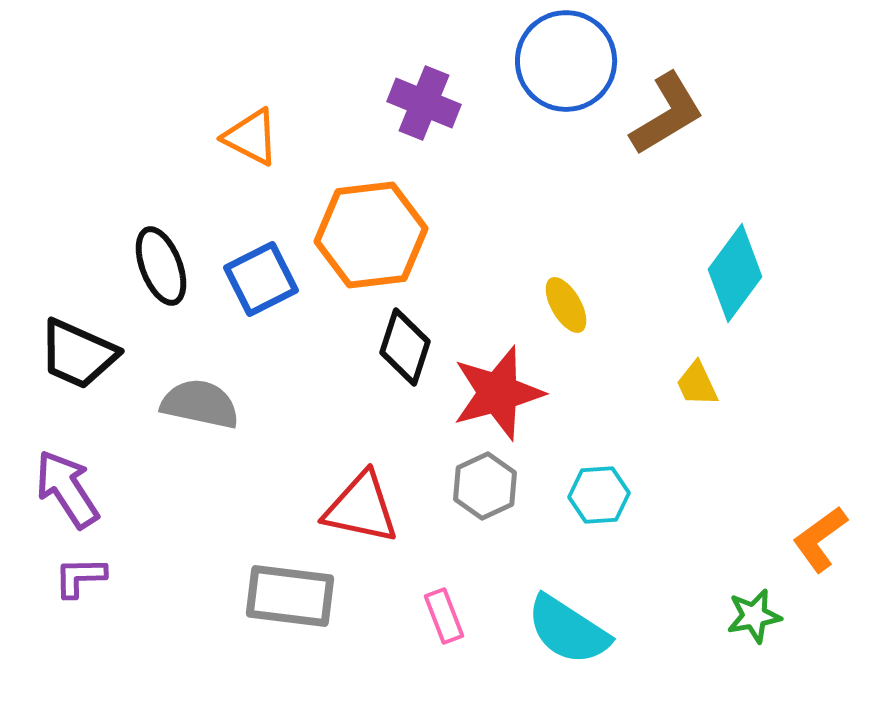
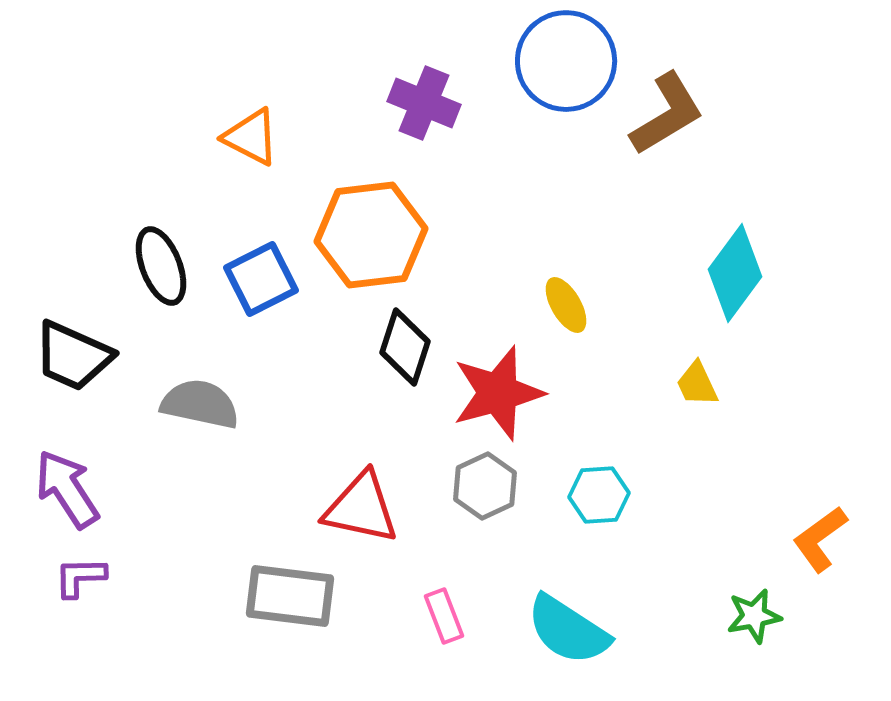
black trapezoid: moved 5 px left, 2 px down
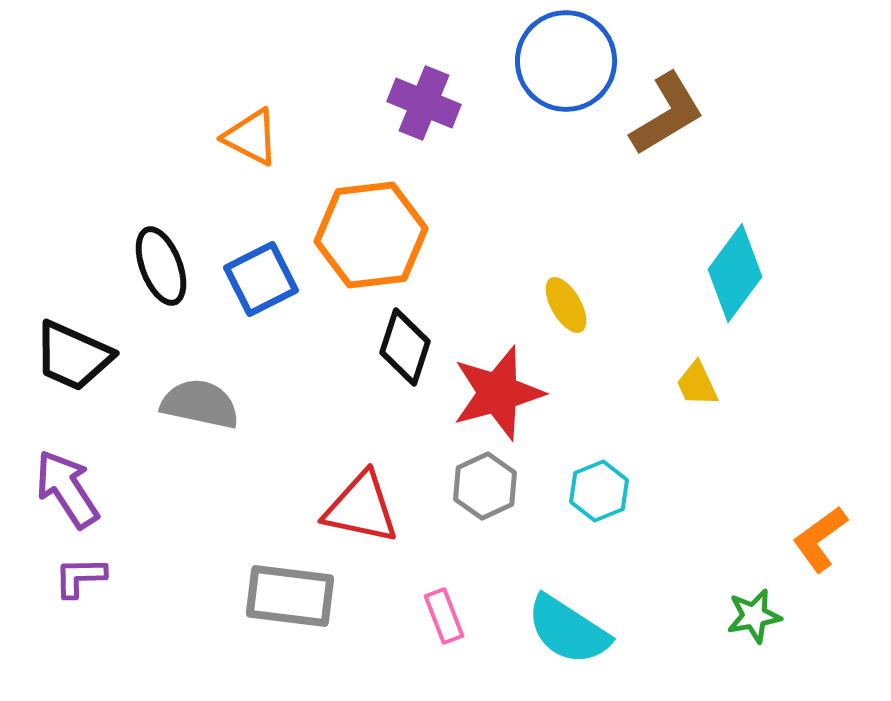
cyan hexagon: moved 4 px up; rotated 18 degrees counterclockwise
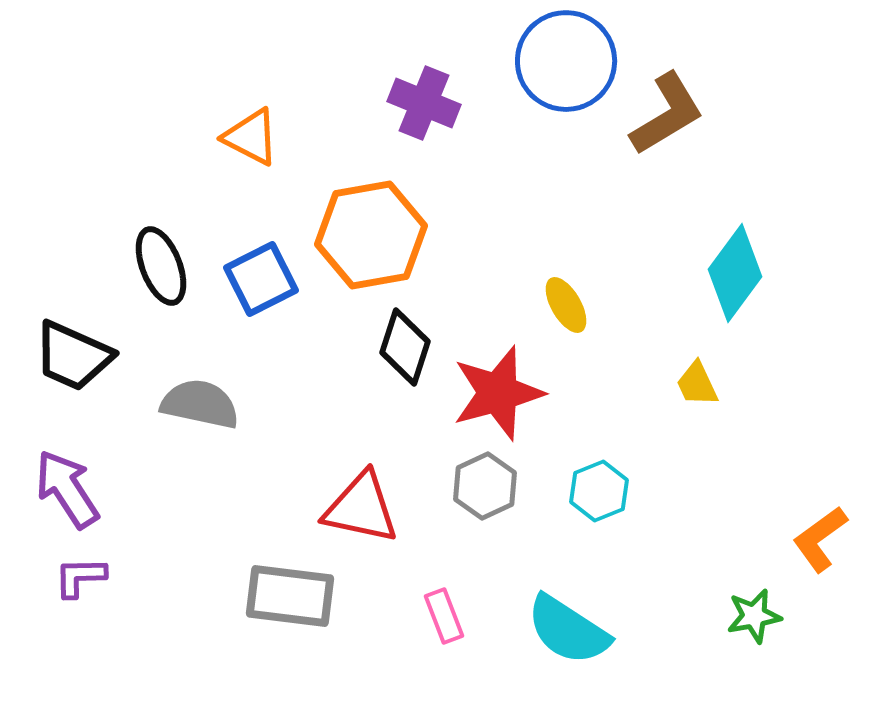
orange hexagon: rotated 3 degrees counterclockwise
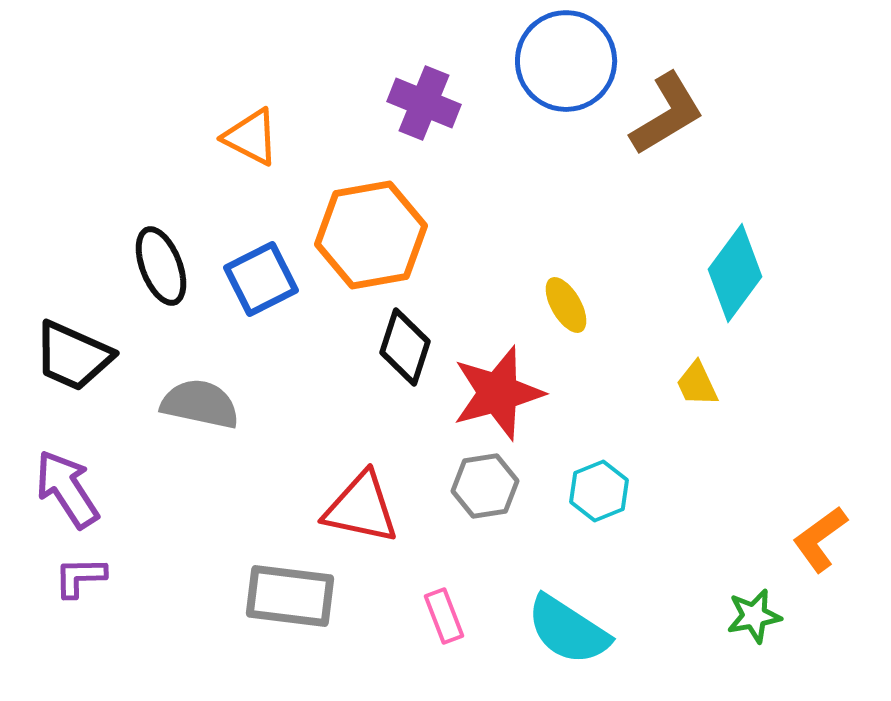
gray hexagon: rotated 16 degrees clockwise
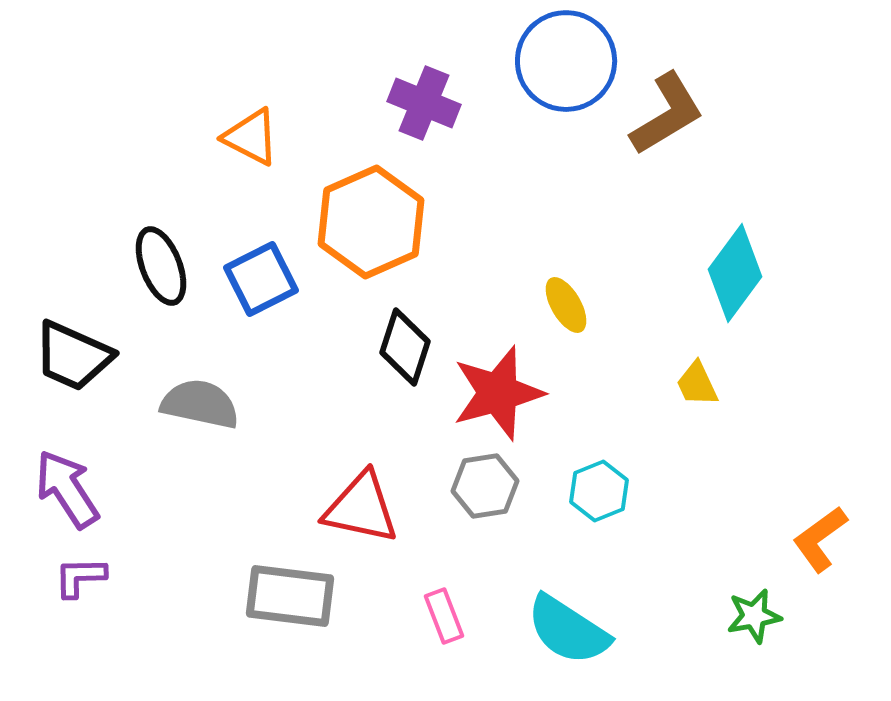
orange hexagon: moved 13 px up; rotated 14 degrees counterclockwise
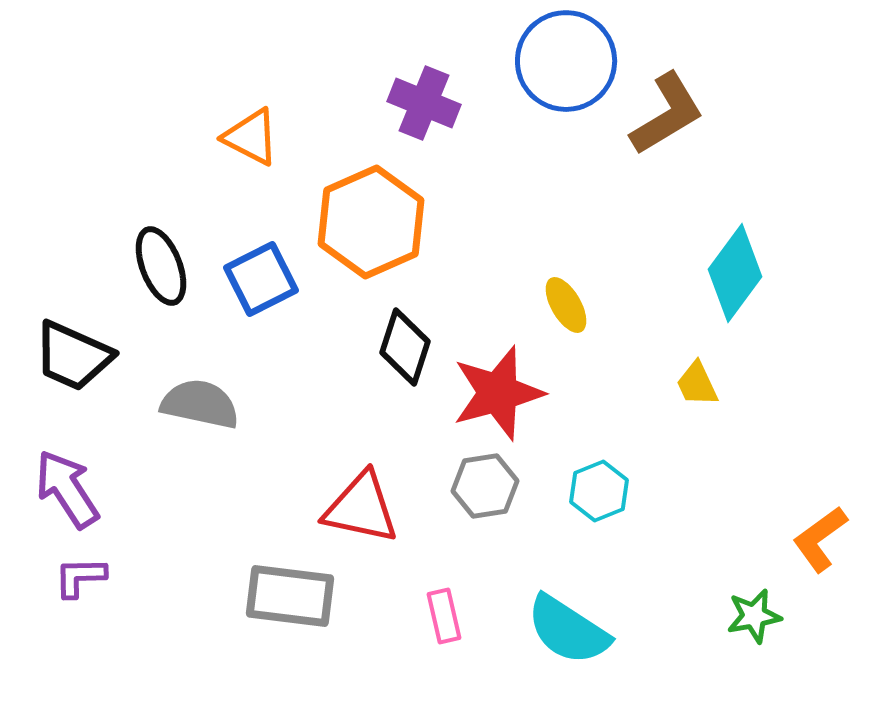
pink rectangle: rotated 8 degrees clockwise
